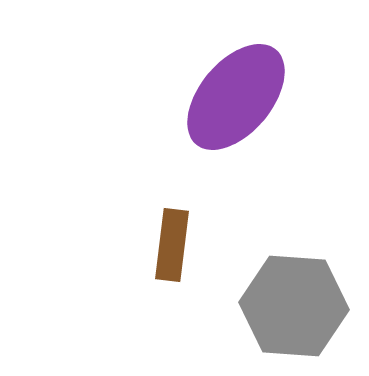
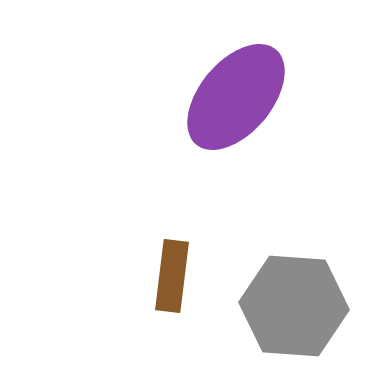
brown rectangle: moved 31 px down
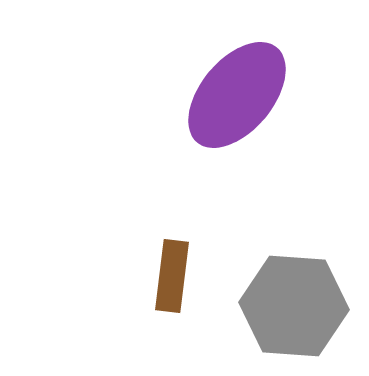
purple ellipse: moved 1 px right, 2 px up
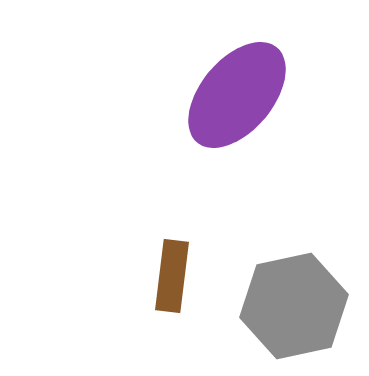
gray hexagon: rotated 16 degrees counterclockwise
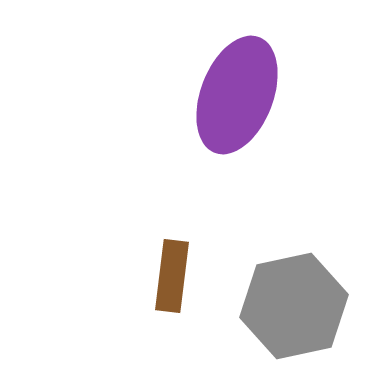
purple ellipse: rotated 19 degrees counterclockwise
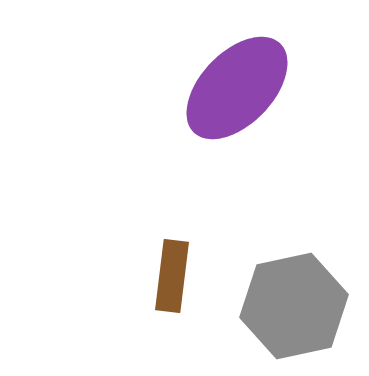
purple ellipse: moved 7 px up; rotated 23 degrees clockwise
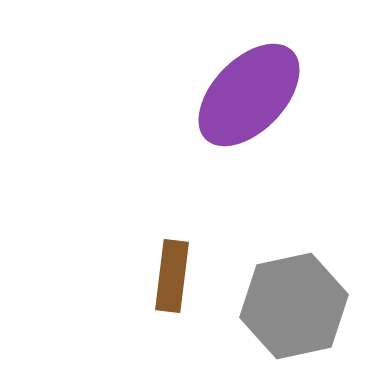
purple ellipse: moved 12 px right, 7 px down
